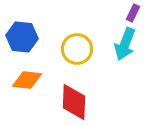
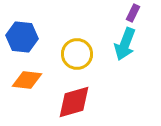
yellow circle: moved 5 px down
red diamond: rotated 72 degrees clockwise
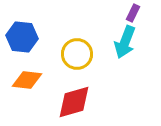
cyan arrow: moved 2 px up
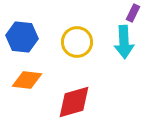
cyan arrow: moved 1 px left; rotated 24 degrees counterclockwise
yellow circle: moved 12 px up
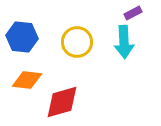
purple rectangle: rotated 36 degrees clockwise
red diamond: moved 12 px left
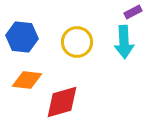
purple rectangle: moved 1 px up
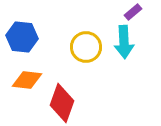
purple rectangle: rotated 12 degrees counterclockwise
yellow circle: moved 9 px right, 5 px down
red diamond: moved 1 px down; rotated 54 degrees counterclockwise
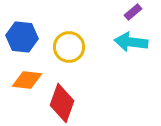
cyan arrow: moved 7 px right; rotated 100 degrees clockwise
yellow circle: moved 17 px left
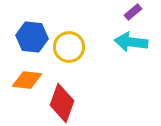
blue hexagon: moved 10 px right
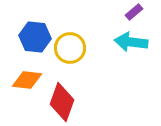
purple rectangle: moved 1 px right
blue hexagon: moved 3 px right
yellow circle: moved 1 px right, 1 px down
red diamond: moved 1 px up
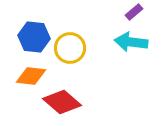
blue hexagon: moved 1 px left
orange diamond: moved 4 px right, 4 px up
red diamond: rotated 69 degrees counterclockwise
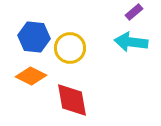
orange diamond: rotated 20 degrees clockwise
red diamond: moved 10 px right, 2 px up; rotated 39 degrees clockwise
